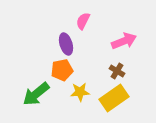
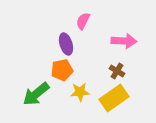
pink arrow: rotated 25 degrees clockwise
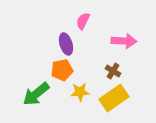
brown cross: moved 4 px left
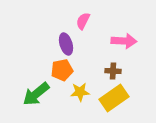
brown cross: rotated 28 degrees counterclockwise
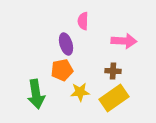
pink semicircle: rotated 24 degrees counterclockwise
green arrow: rotated 60 degrees counterclockwise
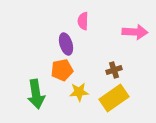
pink arrow: moved 11 px right, 9 px up
brown cross: moved 1 px right, 1 px up; rotated 21 degrees counterclockwise
yellow star: moved 1 px left
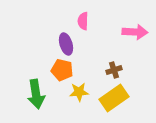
orange pentagon: rotated 25 degrees clockwise
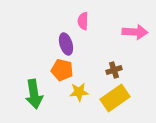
green arrow: moved 2 px left
yellow rectangle: moved 1 px right
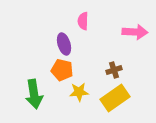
purple ellipse: moved 2 px left
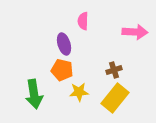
yellow rectangle: rotated 16 degrees counterclockwise
